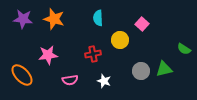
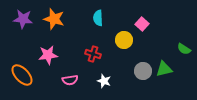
yellow circle: moved 4 px right
red cross: rotated 28 degrees clockwise
gray circle: moved 2 px right
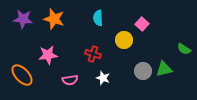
white star: moved 1 px left, 3 px up
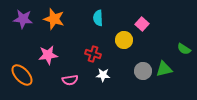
white star: moved 3 px up; rotated 16 degrees counterclockwise
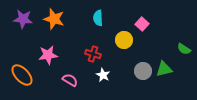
white star: rotated 24 degrees clockwise
pink semicircle: rotated 140 degrees counterclockwise
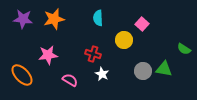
orange star: rotated 30 degrees counterclockwise
green triangle: rotated 24 degrees clockwise
white star: moved 1 px left, 1 px up
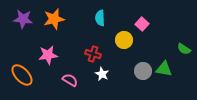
cyan semicircle: moved 2 px right
